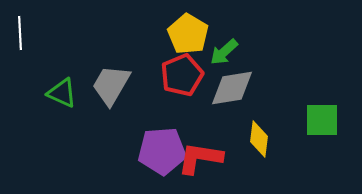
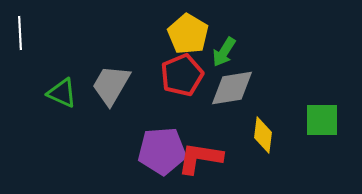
green arrow: rotated 16 degrees counterclockwise
yellow diamond: moved 4 px right, 4 px up
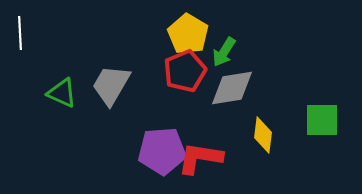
red pentagon: moved 3 px right, 4 px up
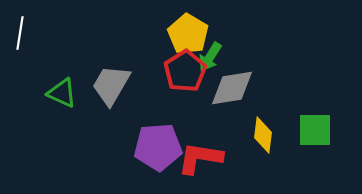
white line: rotated 12 degrees clockwise
green arrow: moved 14 px left, 5 px down
red pentagon: rotated 9 degrees counterclockwise
green square: moved 7 px left, 10 px down
purple pentagon: moved 4 px left, 4 px up
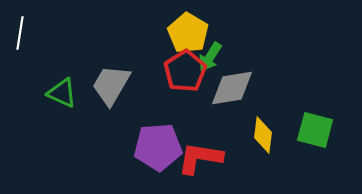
yellow pentagon: moved 1 px up
green square: rotated 15 degrees clockwise
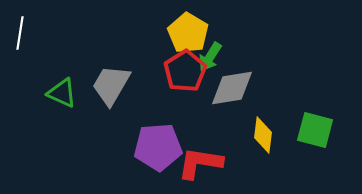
red L-shape: moved 5 px down
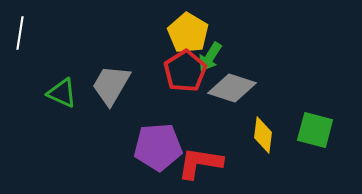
gray diamond: rotated 27 degrees clockwise
